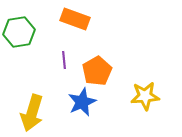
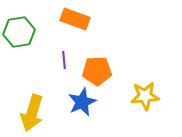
orange pentagon: rotated 28 degrees clockwise
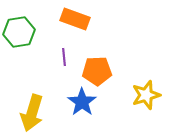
purple line: moved 3 px up
yellow star: moved 1 px right, 1 px up; rotated 12 degrees counterclockwise
blue star: rotated 12 degrees counterclockwise
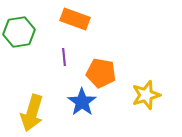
orange pentagon: moved 4 px right, 2 px down; rotated 12 degrees clockwise
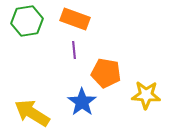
green hexagon: moved 8 px right, 11 px up
purple line: moved 10 px right, 7 px up
orange pentagon: moved 5 px right
yellow star: rotated 20 degrees clockwise
yellow arrow: rotated 105 degrees clockwise
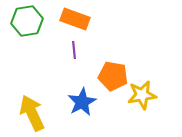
orange pentagon: moved 7 px right, 3 px down
yellow star: moved 4 px left; rotated 12 degrees counterclockwise
blue star: rotated 8 degrees clockwise
yellow arrow: rotated 33 degrees clockwise
